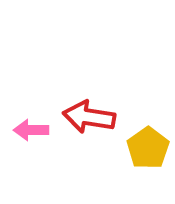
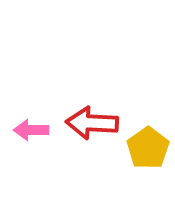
red arrow: moved 3 px right, 6 px down; rotated 6 degrees counterclockwise
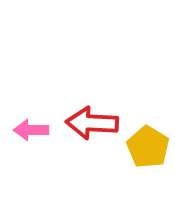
yellow pentagon: moved 1 px up; rotated 6 degrees counterclockwise
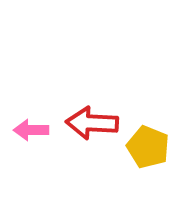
yellow pentagon: rotated 9 degrees counterclockwise
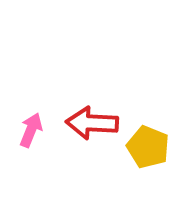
pink arrow: rotated 112 degrees clockwise
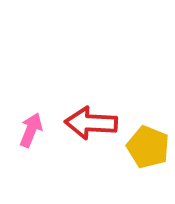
red arrow: moved 1 px left
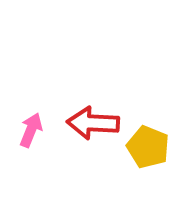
red arrow: moved 2 px right
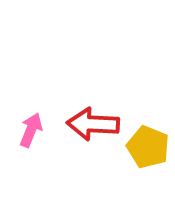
red arrow: moved 1 px down
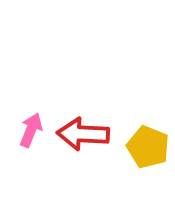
red arrow: moved 10 px left, 10 px down
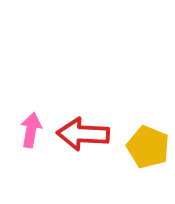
pink arrow: rotated 12 degrees counterclockwise
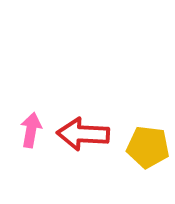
yellow pentagon: rotated 15 degrees counterclockwise
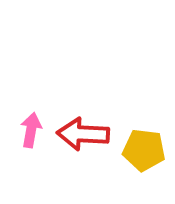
yellow pentagon: moved 4 px left, 3 px down
